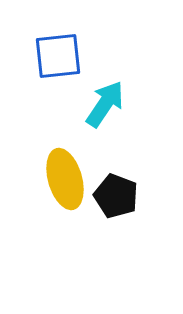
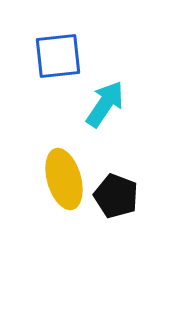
yellow ellipse: moved 1 px left
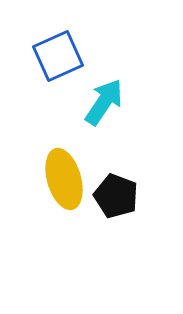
blue square: rotated 18 degrees counterclockwise
cyan arrow: moved 1 px left, 2 px up
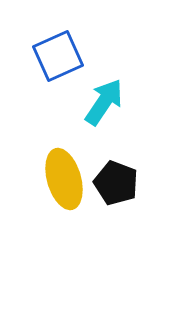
black pentagon: moved 13 px up
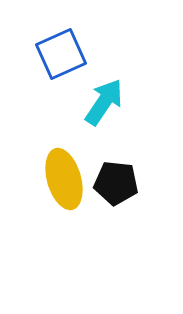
blue square: moved 3 px right, 2 px up
black pentagon: rotated 15 degrees counterclockwise
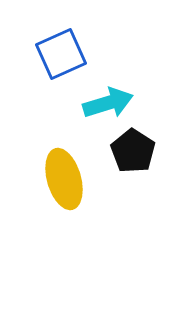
cyan arrow: moved 4 px right, 1 px down; rotated 39 degrees clockwise
black pentagon: moved 17 px right, 32 px up; rotated 27 degrees clockwise
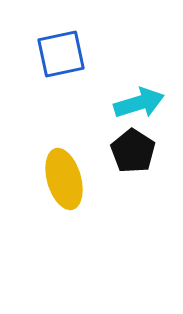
blue square: rotated 12 degrees clockwise
cyan arrow: moved 31 px right
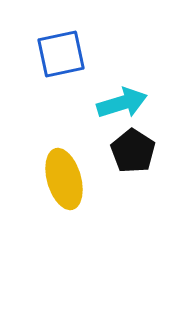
cyan arrow: moved 17 px left
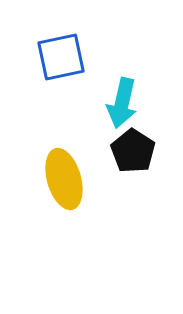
blue square: moved 3 px down
cyan arrow: rotated 120 degrees clockwise
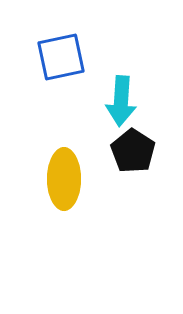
cyan arrow: moved 1 px left, 2 px up; rotated 9 degrees counterclockwise
yellow ellipse: rotated 16 degrees clockwise
